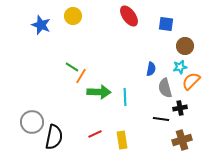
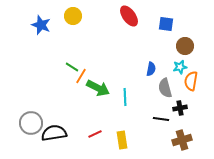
orange semicircle: rotated 36 degrees counterclockwise
green arrow: moved 1 px left, 4 px up; rotated 25 degrees clockwise
gray circle: moved 1 px left, 1 px down
black semicircle: moved 4 px up; rotated 110 degrees counterclockwise
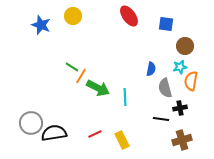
yellow rectangle: rotated 18 degrees counterclockwise
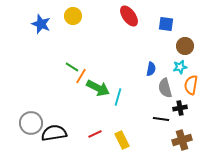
blue star: moved 1 px up
orange semicircle: moved 4 px down
cyan line: moved 7 px left; rotated 18 degrees clockwise
